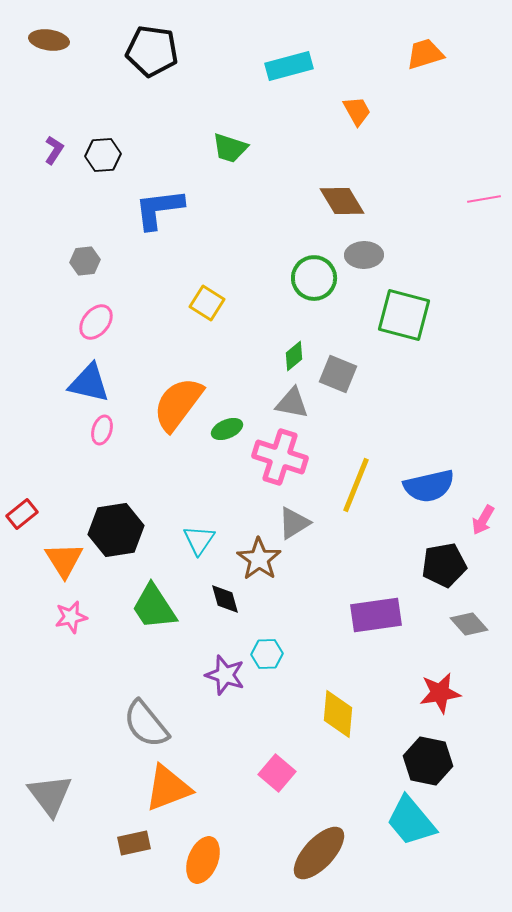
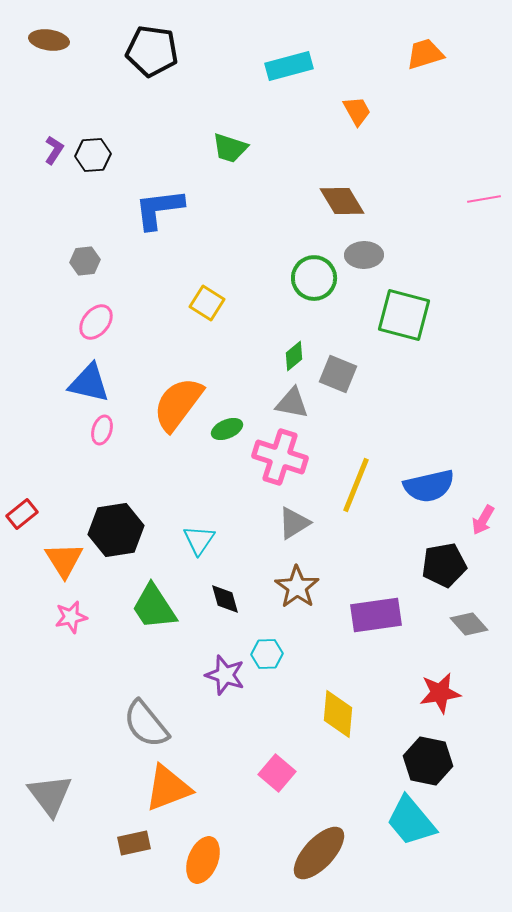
black hexagon at (103, 155): moved 10 px left
brown star at (259, 559): moved 38 px right, 28 px down
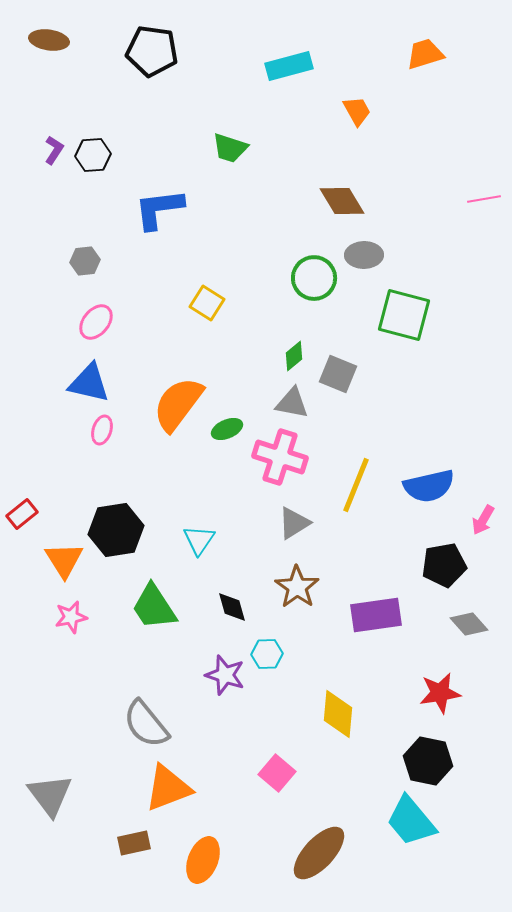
black diamond at (225, 599): moved 7 px right, 8 px down
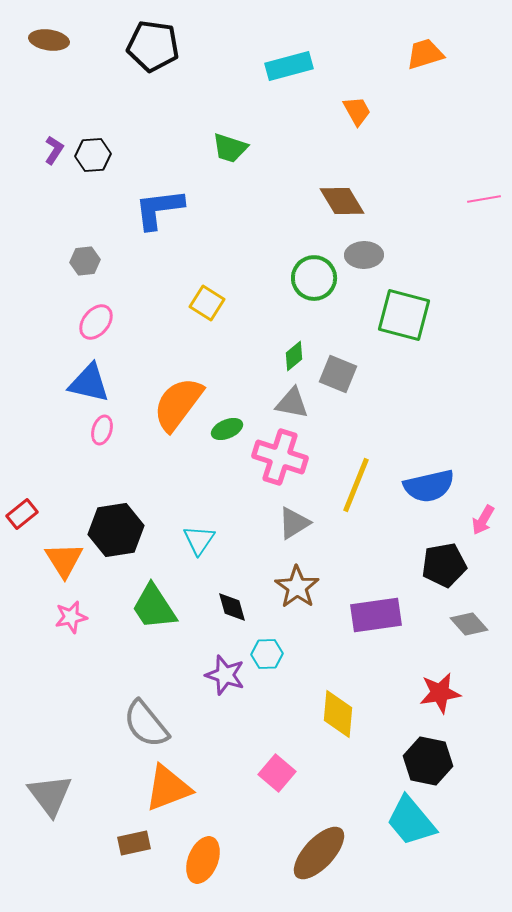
black pentagon at (152, 51): moved 1 px right, 5 px up
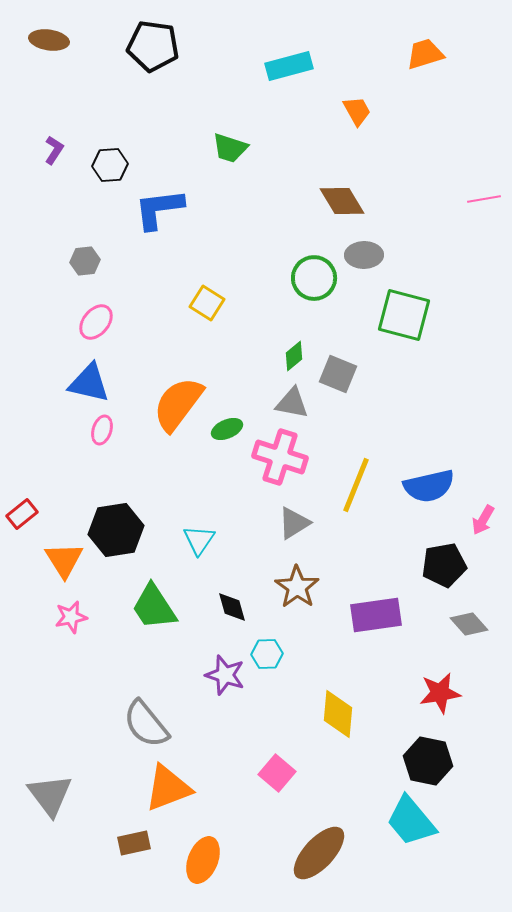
black hexagon at (93, 155): moved 17 px right, 10 px down
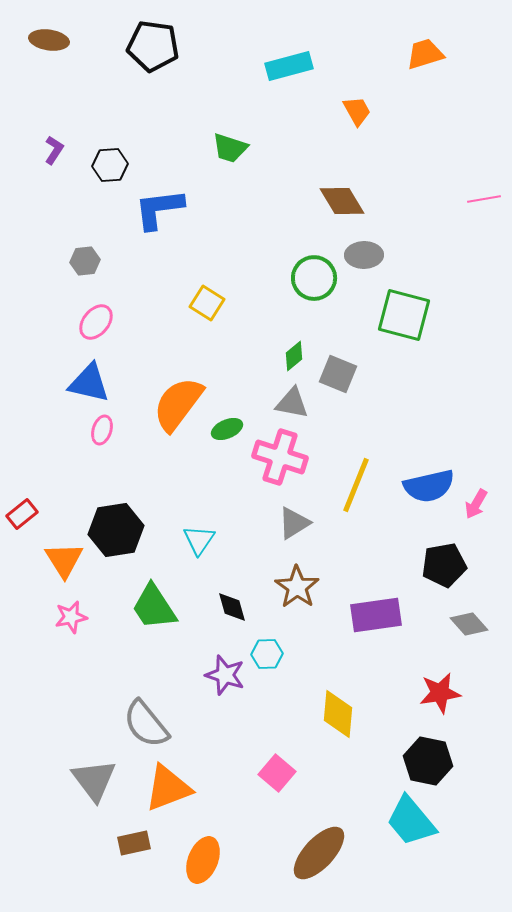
pink arrow at (483, 520): moved 7 px left, 16 px up
gray triangle at (50, 795): moved 44 px right, 15 px up
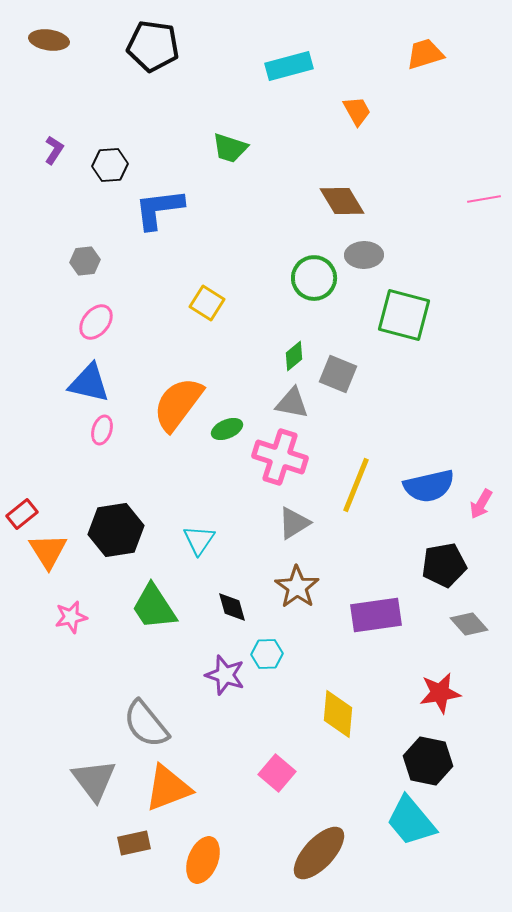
pink arrow at (476, 504): moved 5 px right
orange triangle at (64, 560): moved 16 px left, 9 px up
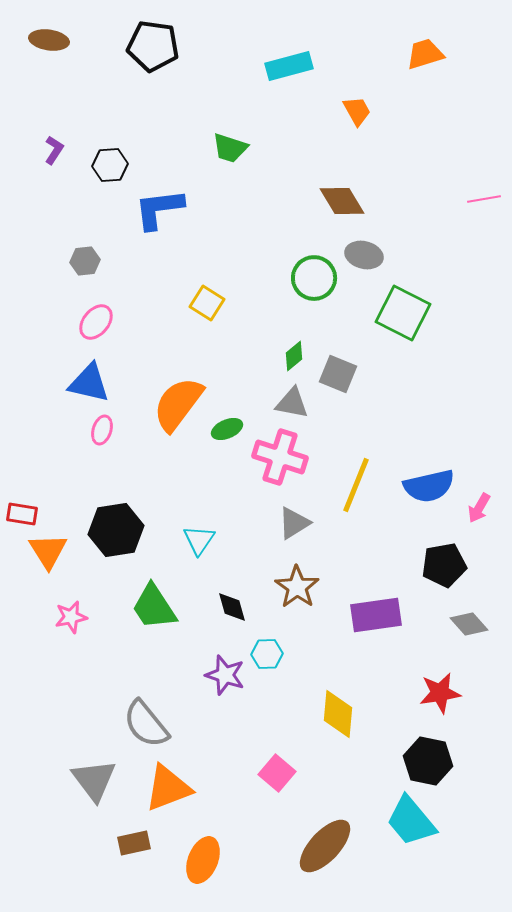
gray ellipse at (364, 255): rotated 15 degrees clockwise
green square at (404, 315): moved 1 px left, 2 px up; rotated 12 degrees clockwise
pink arrow at (481, 504): moved 2 px left, 4 px down
red rectangle at (22, 514): rotated 48 degrees clockwise
brown ellipse at (319, 853): moved 6 px right, 7 px up
